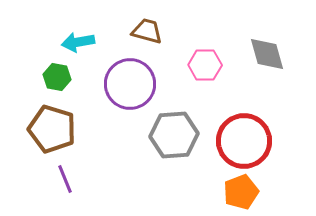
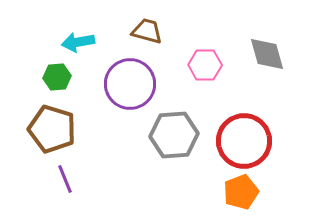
green hexagon: rotated 16 degrees counterclockwise
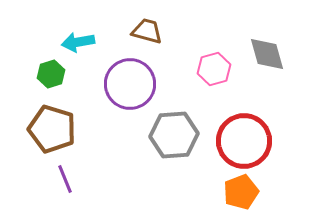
pink hexagon: moved 9 px right, 4 px down; rotated 16 degrees counterclockwise
green hexagon: moved 6 px left, 3 px up; rotated 12 degrees counterclockwise
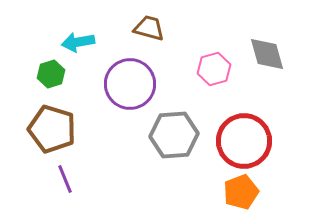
brown trapezoid: moved 2 px right, 3 px up
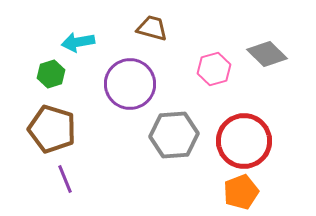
brown trapezoid: moved 3 px right
gray diamond: rotated 30 degrees counterclockwise
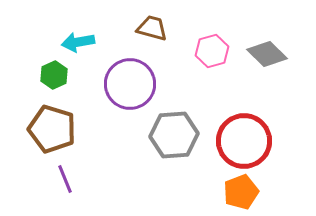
pink hexagon: moved 2 px left, 18 px up
green hexagon: moved 3 px right, 1 px down; rotated 8 degrees counterclockwise
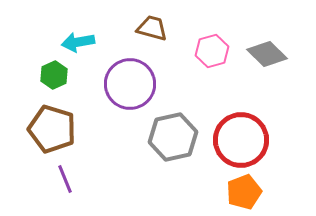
gray hexagon: moved 1 px left, 2 px down; rotated 9 degrees counterclockwise
red circle: moved 3 px left, 1 px up
orange pentagon: moved 3 px right
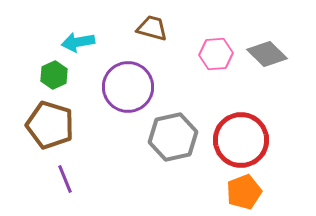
pink hexagon: moved 4 px right, 3 px down; rotated 12 degrees clockwise
purple circle: moved 2 px left, 3 px down
brown pentagon: moved 2 px left, 4 px up
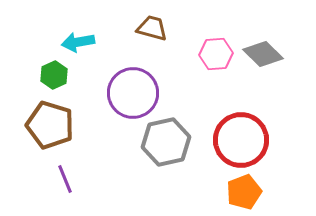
gray diamond: moved 4 px left
purple circle: moved 5 px right, 6 px down
gray hexagon: moved 7 px left, 5 px down
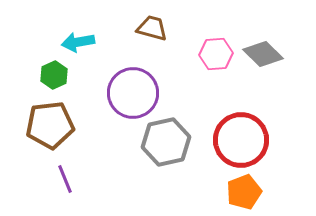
brown pentagon: rotated 24 degrees counterclockwise
